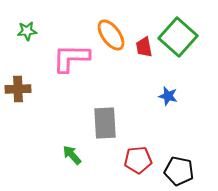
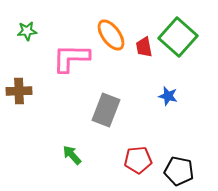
brown cross: moved 1 px right, 2 px down
gray rectangle: moved 1 px right, 13 px up; rotated 24 degrees clockwise
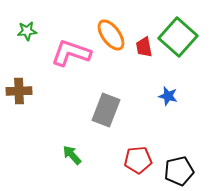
pink L-shape: moved 5 px up; rotated 18 degrees clockwise
black pentagon: rotated 24 degrees counterclockwise
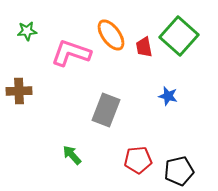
green square: moved 1 px right, 1 px up
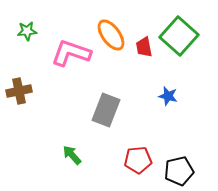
brown cross: rotated 10 degrees counterclockwise
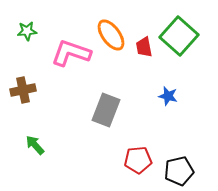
brown cross: moved 4 px right, 1 px up
green arrow: moved 37 px left, 10 px up
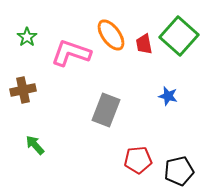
green star: moved 6 px down; rotated 30 degrees counterclockwise
red trapezoid: moved 3 px up
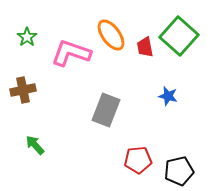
red trapezoid: moved 1 px right, 3 px down
